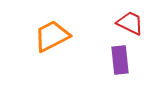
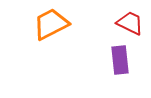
orange trapezoid: moved 1 px left, 12 px up
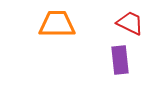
orange trapezoid: moved 6 px right; rotated 27 degrees clockwise
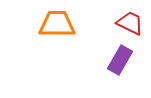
purple rectangle: rotated 36 degrees clockwise
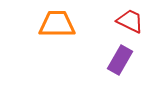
red trapezoid: moved 2 px up
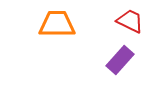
purple rectangle: rotated 12 degrees clockwise
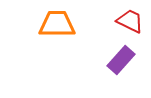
purple rectangle: moved 1 px right
